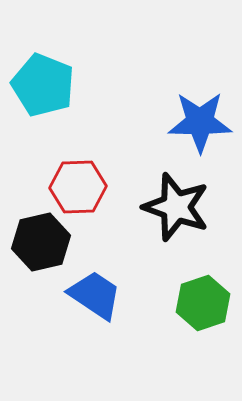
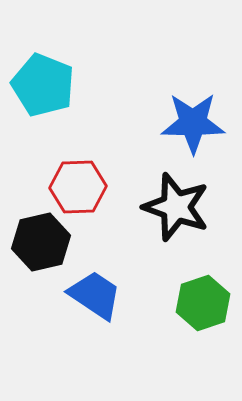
blue star: moved 7 px left, 1 px down
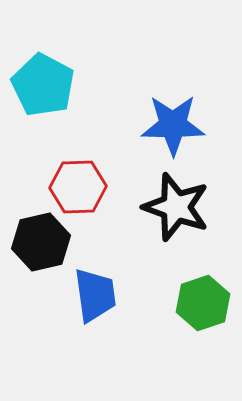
cyan pentagon: rotated 6 degrees clockwise
blue star: moved 20 px left, 2 px down
blue trapezoid: rotated 48 degrees clockwise
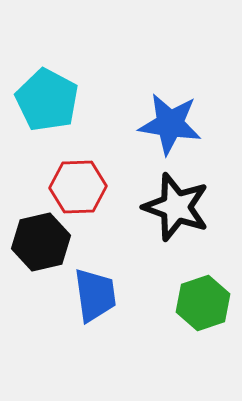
cyan pentagon: moved 4 px right, 15 px down
blue star: moved 3 px left, 1 px up; rotated 8 degrees clockwise
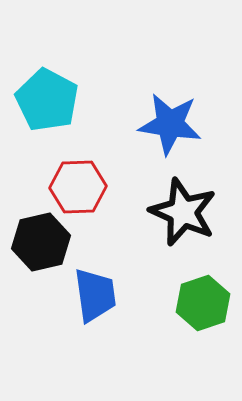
black star: moved 7 px right, 5 px down; rotated 4 degrees clockwise
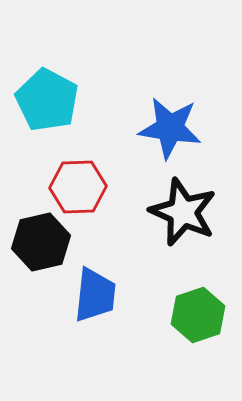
blue star: moved 4 px down
blue trapezoid: rotated 14 degrees clockwise
green hexagon: moved 5 px left, 12 px down
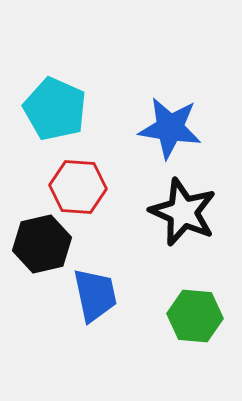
cyan pentagon: moved 8 px right, 9 px down; rotated 4 degrees counterclockwise
red hexagon: rotated 6 degrees clockwise
black hexagon: moved 1 px right, 2 px down
blue trapezoid: rotated 18 degrees counterclockwise
green hexagon: moved 3 px left, 1 px down; rotated 24 degrees clockwise
